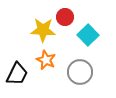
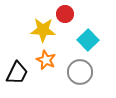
red circle: moved 3 px up
cyan square: moved 5 px down
black trapezoid: moved 1 px up
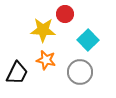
orange star: rotated 12 degrees counterclockwise
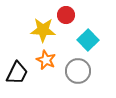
red circle: moved 1 px right, 1 px down
orange star: rotated 12 degrees clockwise
gray circle: moved 2 px left, 1 px up
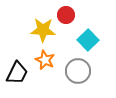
orange star: moved 1 px left
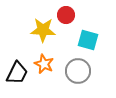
cyan square: rotated 30 degrees counterclockwise
orange star: moved 1 px left, 4 px down
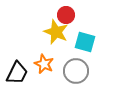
yellow star: moved 13 px right, 2 px down; rotated 20 degrees clockwise
cyan square: moved 3 px left, 2 px down
gray circle: moved 2 px left
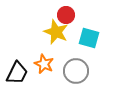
cyan square: moved 4 px right, 4 px up
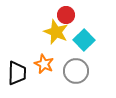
cyan square: moved 5 px left, 2 px down; rotated 30 degrees clockwise
black trapezoid: rotated 25 degrees counterclockwise
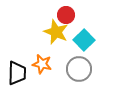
orange star: moved 2 px left; rotated 12 degrees counterclockwise
gray circle: moved 3 px right, 2 px up
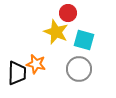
red circle: moved 2 px right, 2 px up
cyan square: rotated 30 degrees counterclockwise
orange star: moved 6 px left
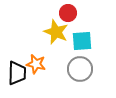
cyan square: moved 2 px left, 1 px down; rotated 20 degrees counterclockwise
gray circle: moved 1 px right
